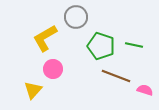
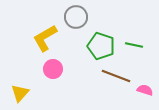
yellow triangle: moved 13 px left, 3 px down
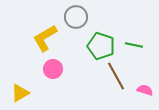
brown line: rotated 40 degrees clockwise
yellow triangle: rotated 18 degrees clockwise
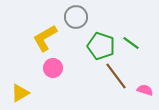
green line: moved 3 px left, 2 px up; rotated 24 degrees clockwise
pink circle: moved 1 px up
brown line: rotated 8 degrees counterclockwise
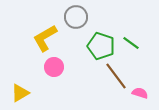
pink circle: moved 1 px right, 1 px up
pink semicircle: moved 5 px left, 3 px down
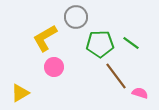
green pentagon: moved 1 px left, 2 px up; rotated 20 degrees counterclockwise
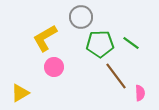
gray circle: moved 5 px right
pink semicircle: rotated 70 degrees clockwise
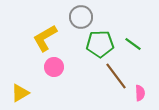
green line: moved 2 px right, 1 px down
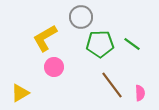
green line: moved 1 px left
brown line: moved 4 px left, 9 px down
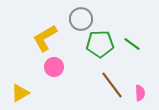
gray circle: moved 2 px down
